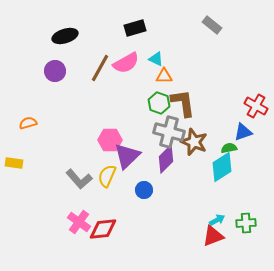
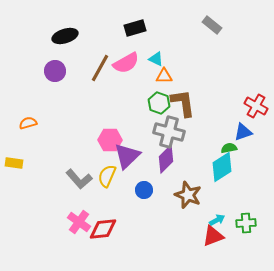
brown star: moved 6 px left, 53 px down
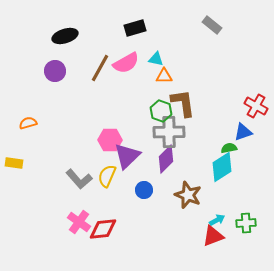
cyan triangle: rotated 14 degrees counterclockwise
green hexagon: moved 2 px right, 8 px down
gray cross: rotated 16 degrees counterclockwise
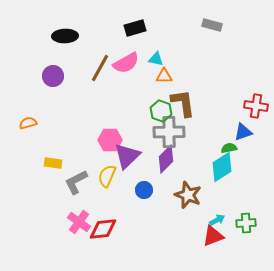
gray rectangle: rotated 24 degrees counterclockwise
black ellipse: rotated 15 degrees clockwise
purple circle: moved 2 px left, 5 px down
red cross: rotated 20 degrees counterclockwise
yellow rectangle: moved 39 px right
gray L-shape: moved 3 px left, 3 px down; rotated 104 degrees clockwise
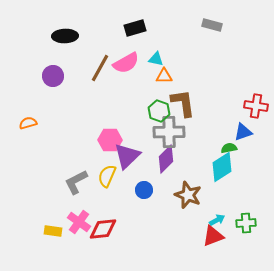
green hexagon: moved 2 px left
yellow rectangle: moved 68 px down
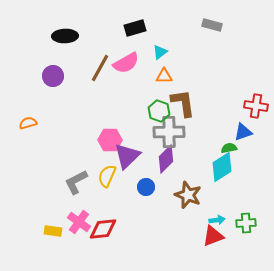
cyan triangle: moved 4 px right, 7 px up; rotated 49 degrees counterclockwise
blue circle: moved 2 px right, 3 px up
cyan arrow: rotated 21 degrees clockwise
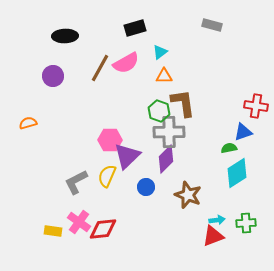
cyan diamond: moved 15 px right, 6 px down
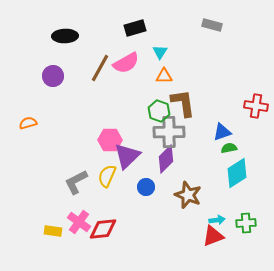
cyan triangle: rotated 21 degrees counterclockwise
blue triangle: moved 21 px left
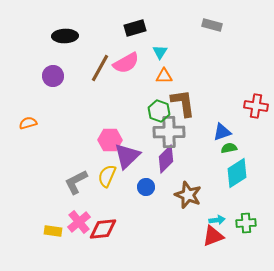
pink cross: rotated 15 degrees clockwise
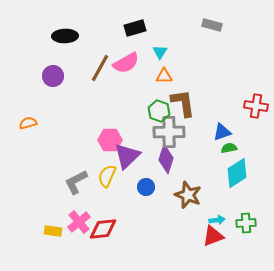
purple diamond: rotated 28 degrees counterclockwise
